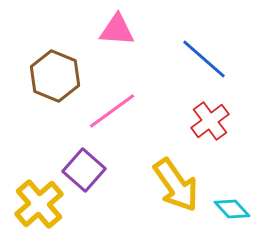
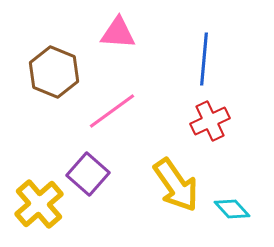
pink triangle: moved 1 px right, 3 px down
blue line: rotated 54 degrees clockwise
brown hexagon: moved 1 px left, 4 px up
red cross: rotated 12 degrees clockwise
purple square: moved 4 px right, 4 px down
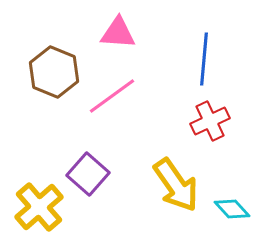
pink line: moved 15 px up
yellow cross: moved 3 px down
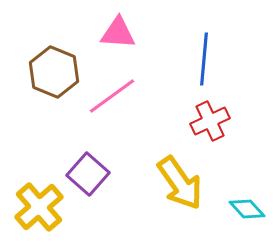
yellow arrow: moved 4 px right, 2 px up
cyan diamond: moved 15 px right
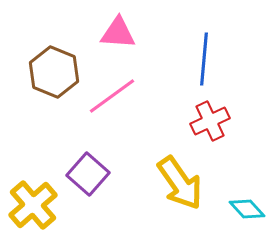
yellow cross: moved 6 px left, 2 px up
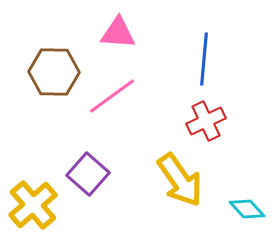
brown hexagon: rotated 21 degrees counterclockwise
red cross: moved 4 px left
yellow arrow: moved 3 px up
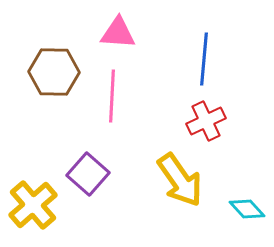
pink line: rotated 51 degrees counterclockwise
